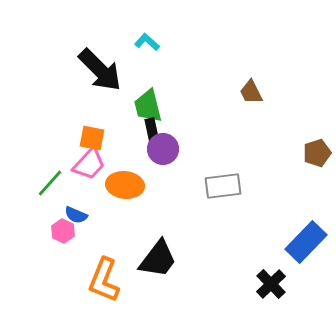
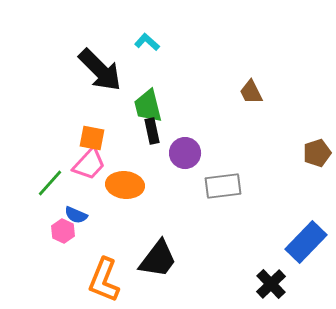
purple circle: moved 22 px right, 4 px down
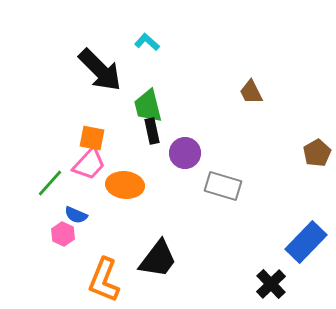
brown pentagon: rotated 12 degrees counterclockwise
gray rectangle: rotated 24 degrees clockwise
pink hexagon: moved 3 px down
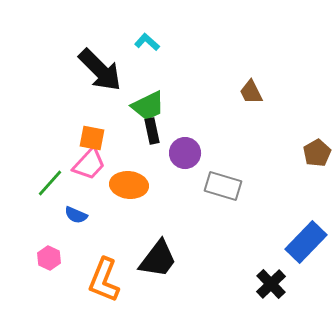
green trapezoid: rotated 102 degrees counterclockwise
orange ellipse: moved 4 px right
pink hexagon: moved 14 px left, 24 px down
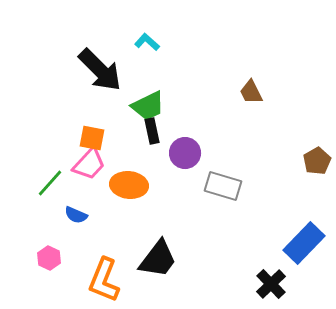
brown pentagon: moved 8 px down
blue rectangle: moved 2 px left, 1 px down
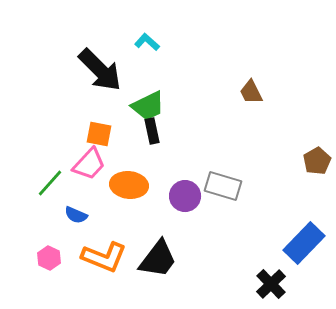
orange square: moved 7 px right, 4 px up
purple circle: moved 43 px down
orange L-shape: moved 23 px up; rotated 90 degrees counterclockwise
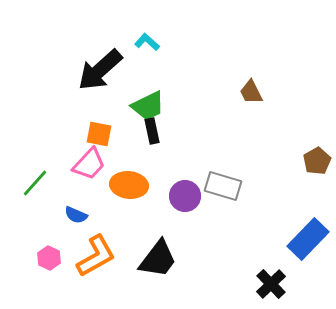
black arrow: rotated 93 degrees clockwise
green line: moved 15 px left
blue rectangle: moved 4 px right, 4 px up
orange L-shape: moved 8 px left, 1 px up; rotated 51 degrees counterclockwise
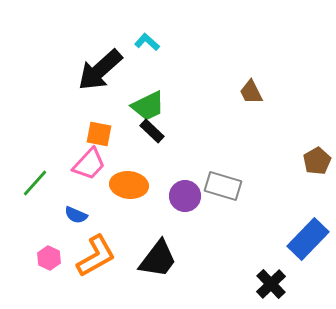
black rectangle: rotated 35 degrees counterclockwise
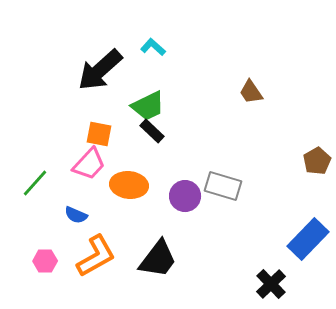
cyan L-shape: moved 6 px right, 5 px down
brown trapezoid: rotated 8 degrees counterclockwise
pink hexagon: moved 4 px left, 3 px down; rotated 25 degrees counterclockwise
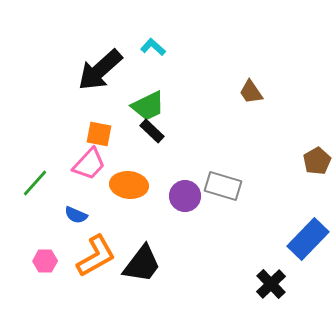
black trapezoid: moved 16 px left, 5 px down
